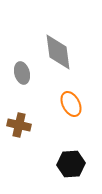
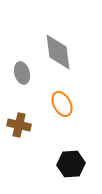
orange ellipse: moved 9 px left
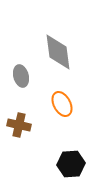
gray ellipse: moved 1 px left, 3 px down
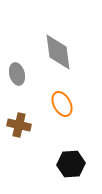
gray ellipse: moved 4 px left, 2 px up
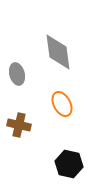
black hexagon: moved 2 px left; rotated 16 degrees clockwise
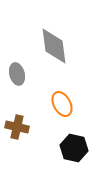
gray diamond: moved 4 px left, 6 px up
brown cross: moved 2 px left, 2 px down
black hexagon: moved 5 px right, 16 px up
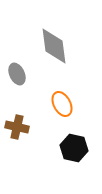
gray ellipse: rotated 10 degrees counterclockwise
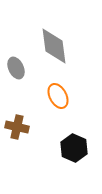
gray ellipse: moved 1 px left, 6 px up
orange ellipse: moved 4 px left, 8 px up
black hexagon: rotated 12 degrees clockwise
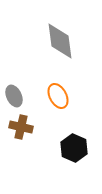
gray diamond: moved 6 px right, 5 px up
gray ellipse: moved 2 px left, 28 px down
brown cross: moved 4 px right
